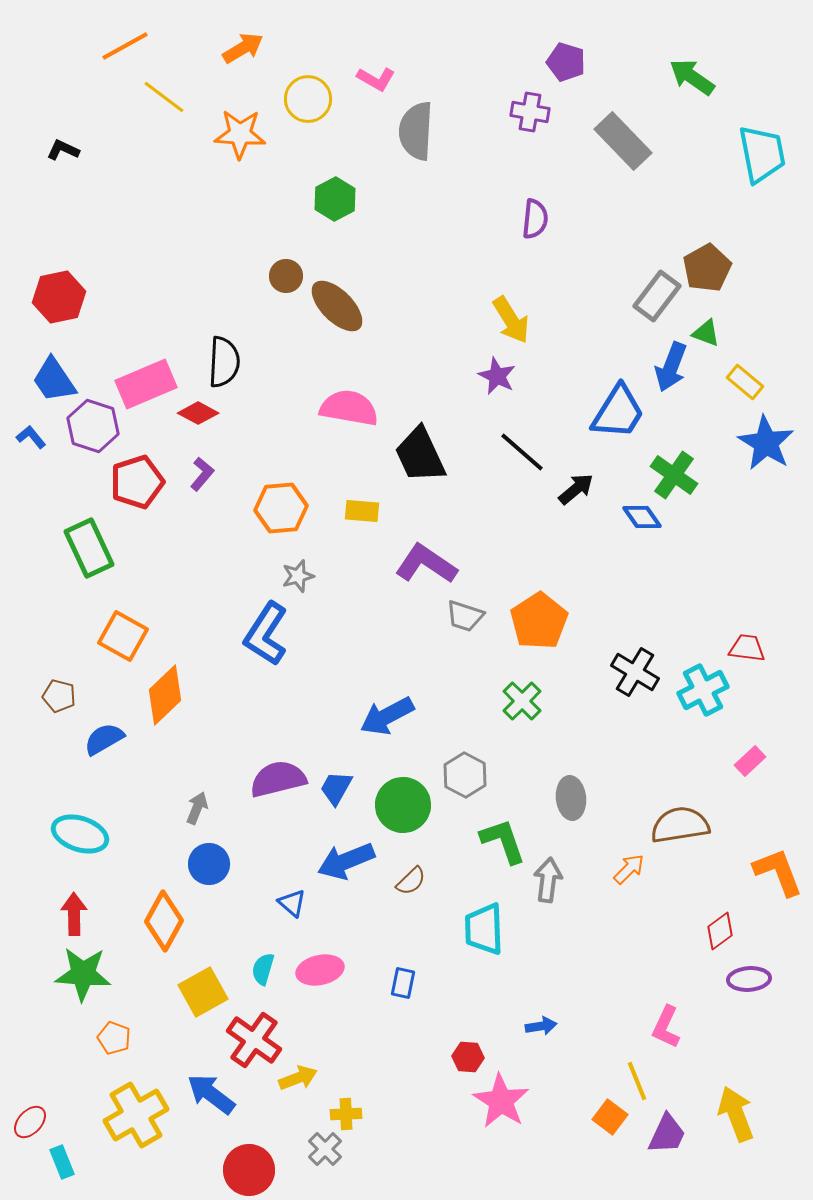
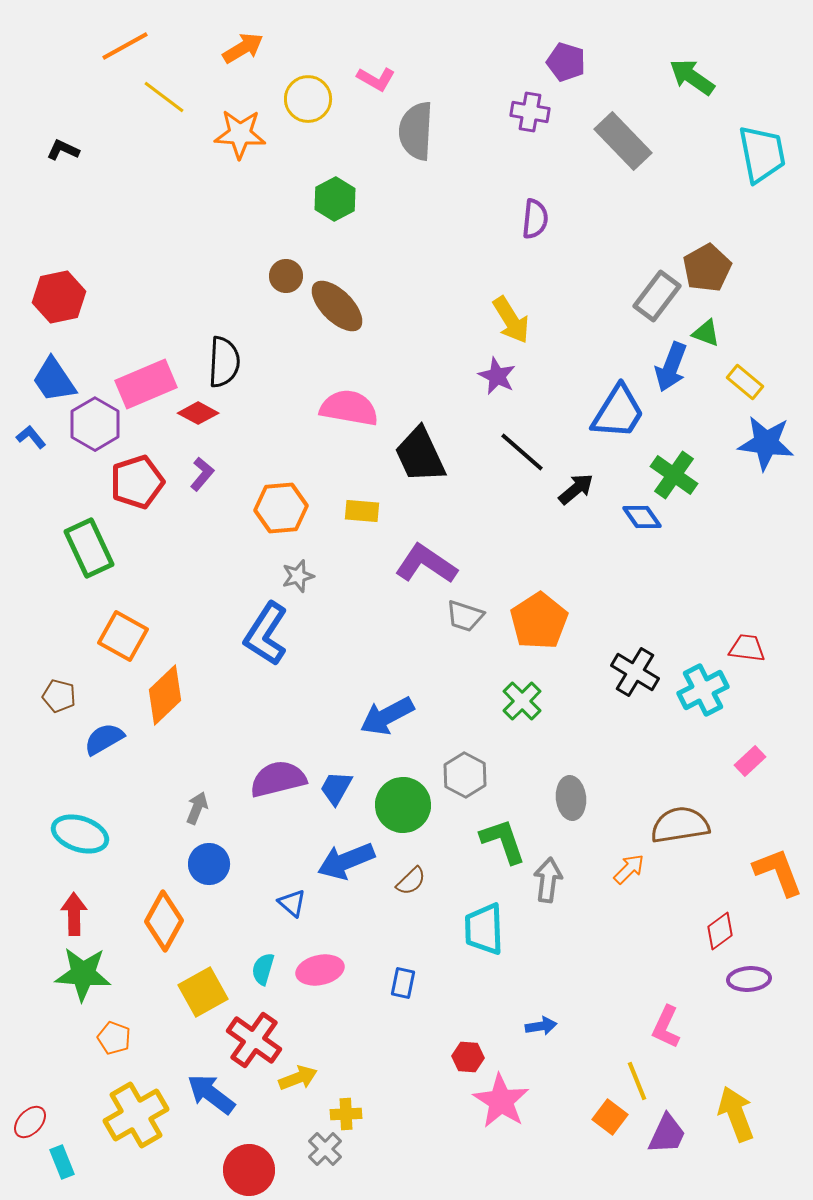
purple hexagon at (93, 426): moved 2 px right, 2 px up; rotated 12 degrees clockwise
blue star at (766, 443): rotated 24 degrees counterclockwise
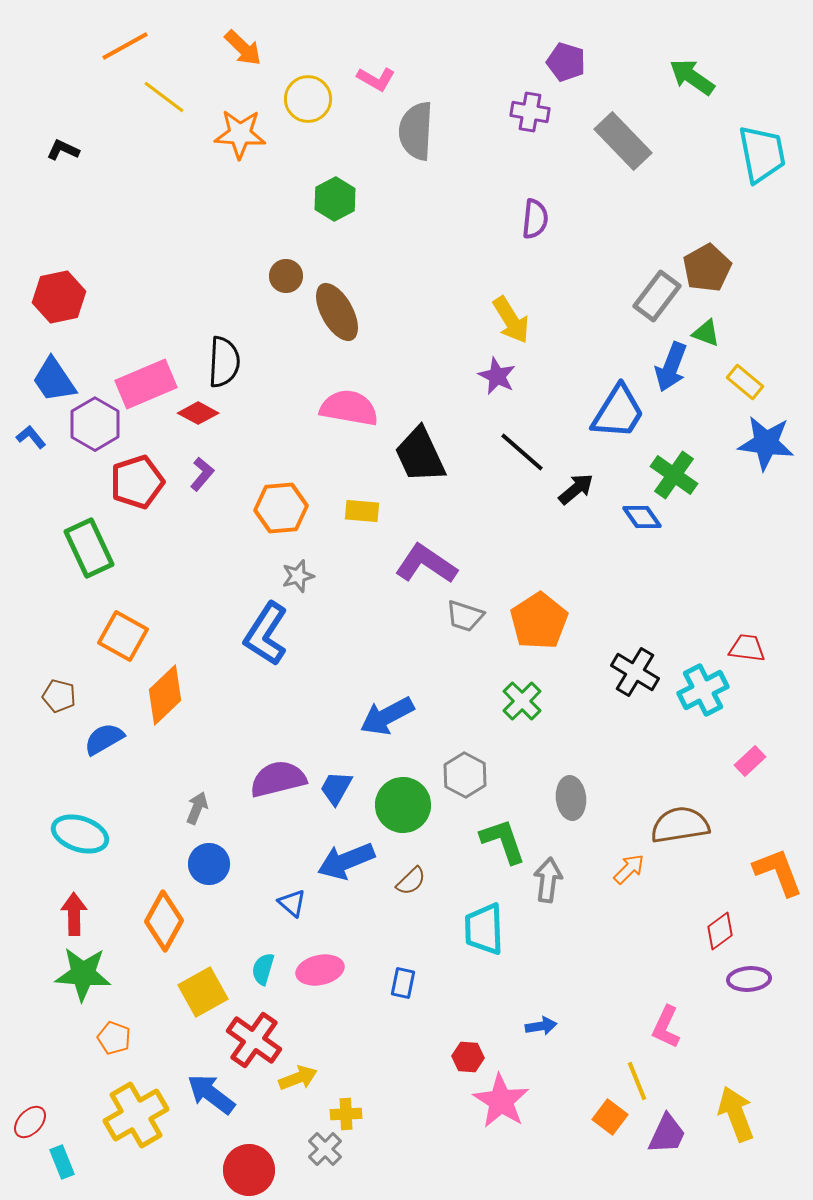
orange arrow at (243, 48): rotated 75 degrees clockwise
brown ellipse at (337, 306): moved 6 px down; rotated 16 degrees clockwise
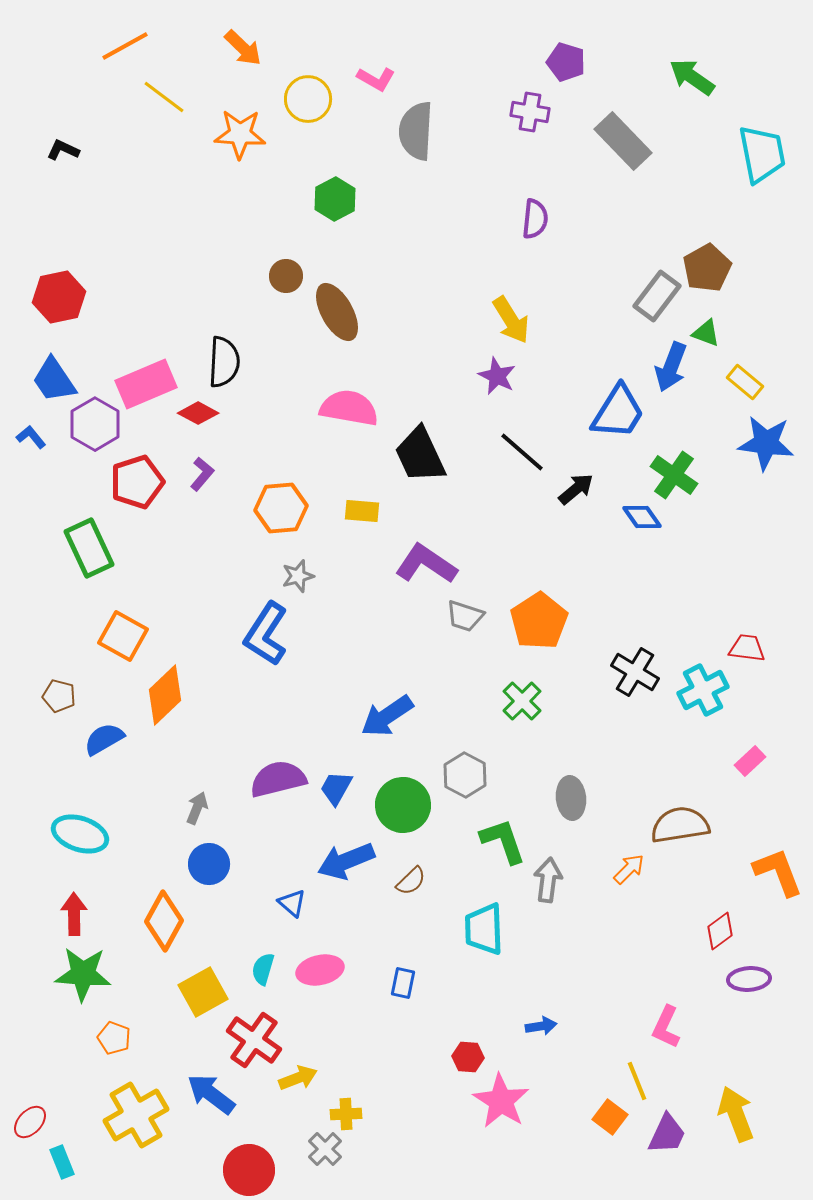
blue arrow at (387, 716): rotated 6 degrees counterclockwise
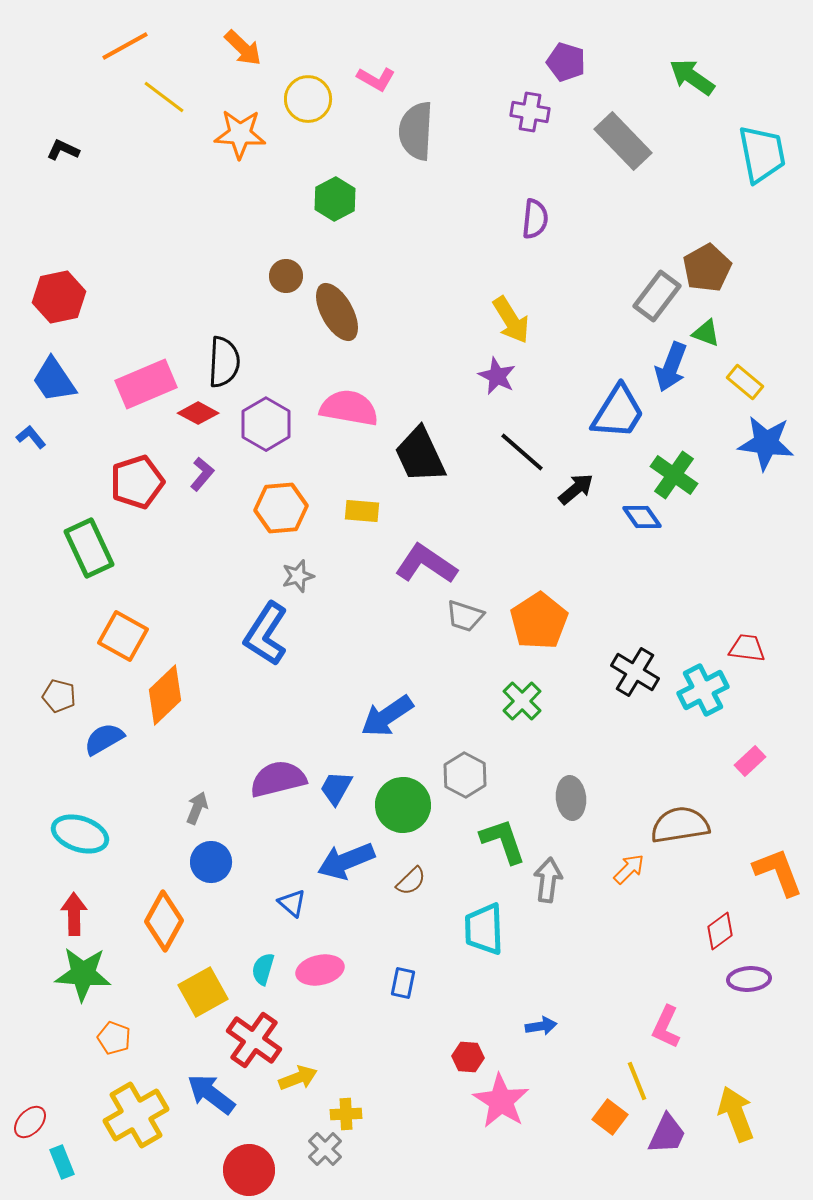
purple hexagon at (95, 424): moved 171 px right
blue circle at (209, 864): moved 2 px right, 2 px up
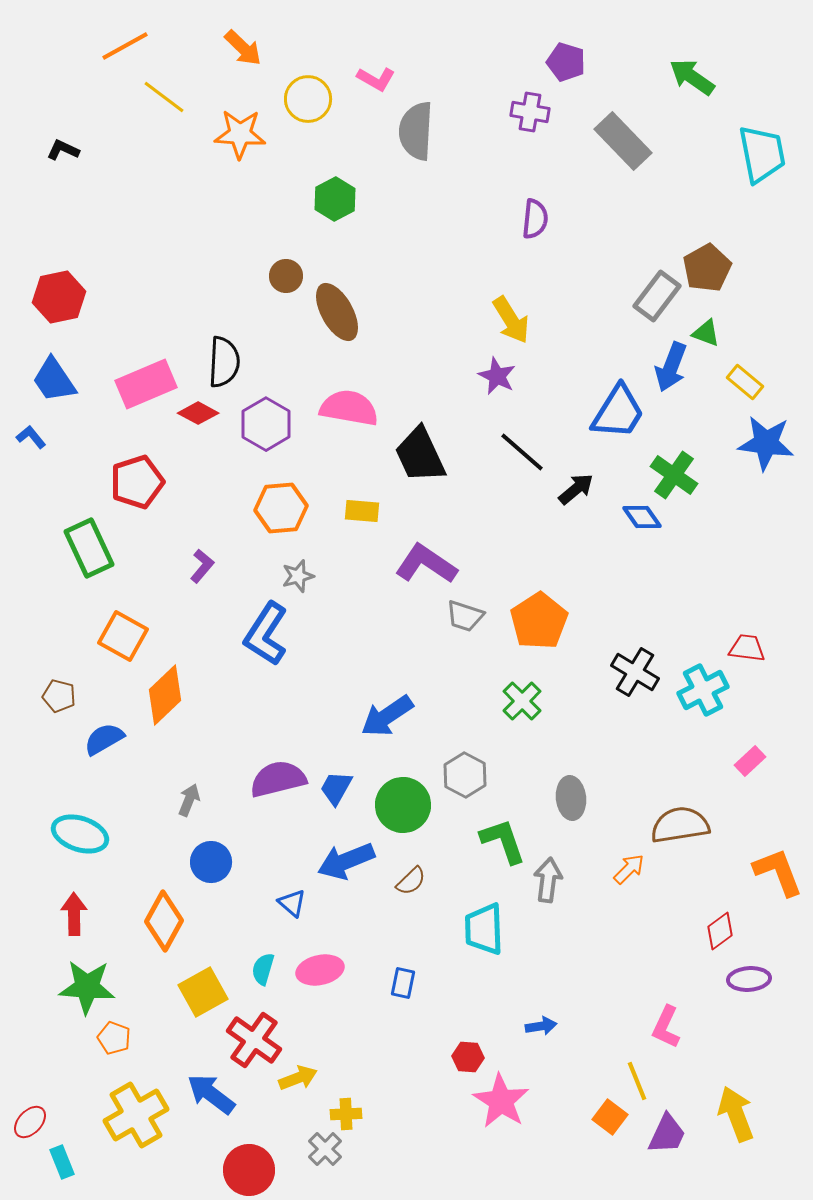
purple L-shape at (202, 474): moved 92 px down
gray arrow at (197, 808): moved 8 px left, 8 px up
green star at (83, 974): moved 4 px right, 13 px down
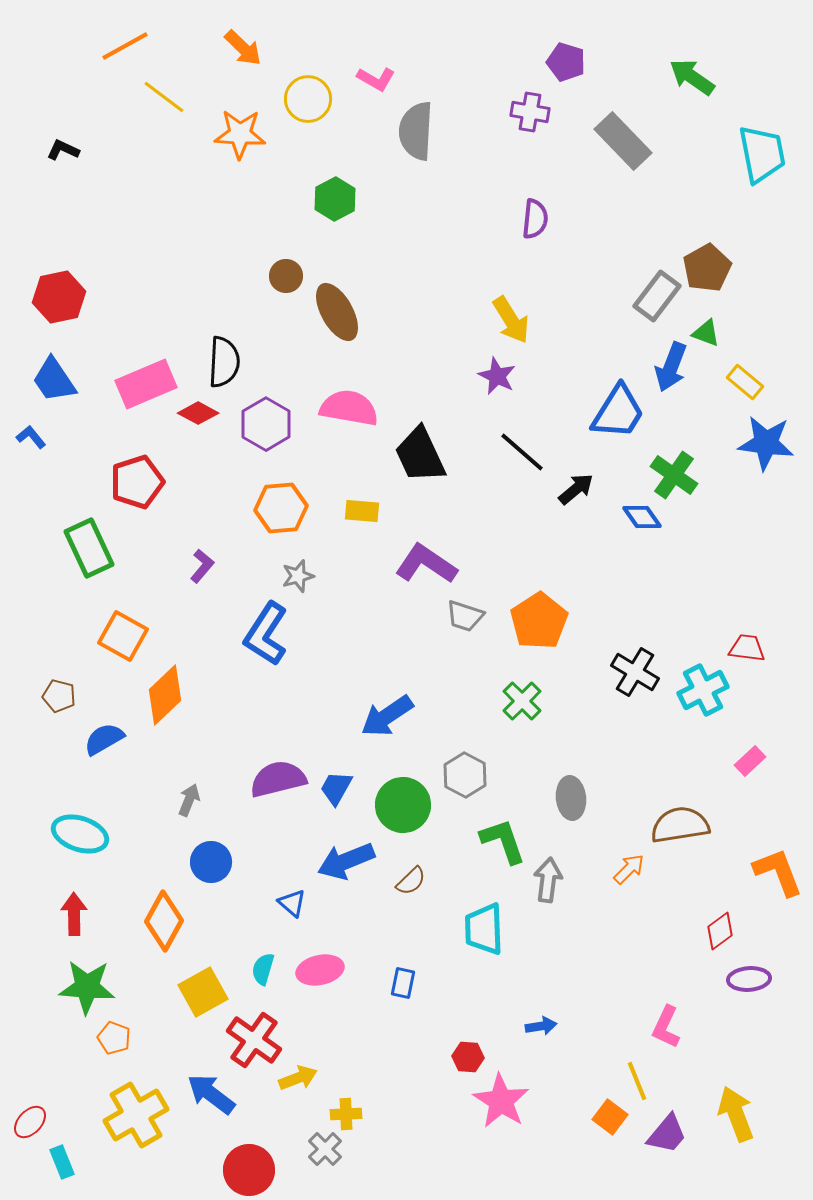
purple trapezoid at (667, 1134): rotated 15 degrees clockwise
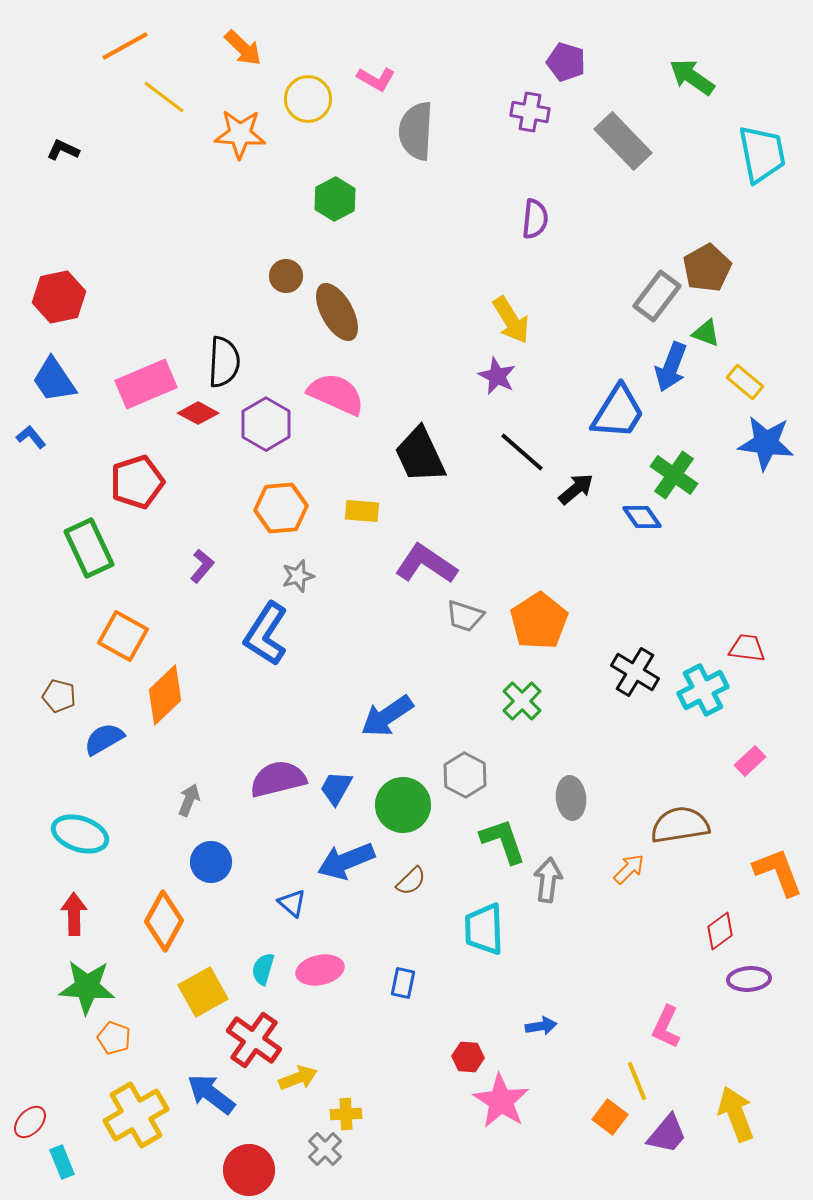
pink semicircle at (349, 408): moved 13 px left, 14 px up; rotated 14 degrees clockwise
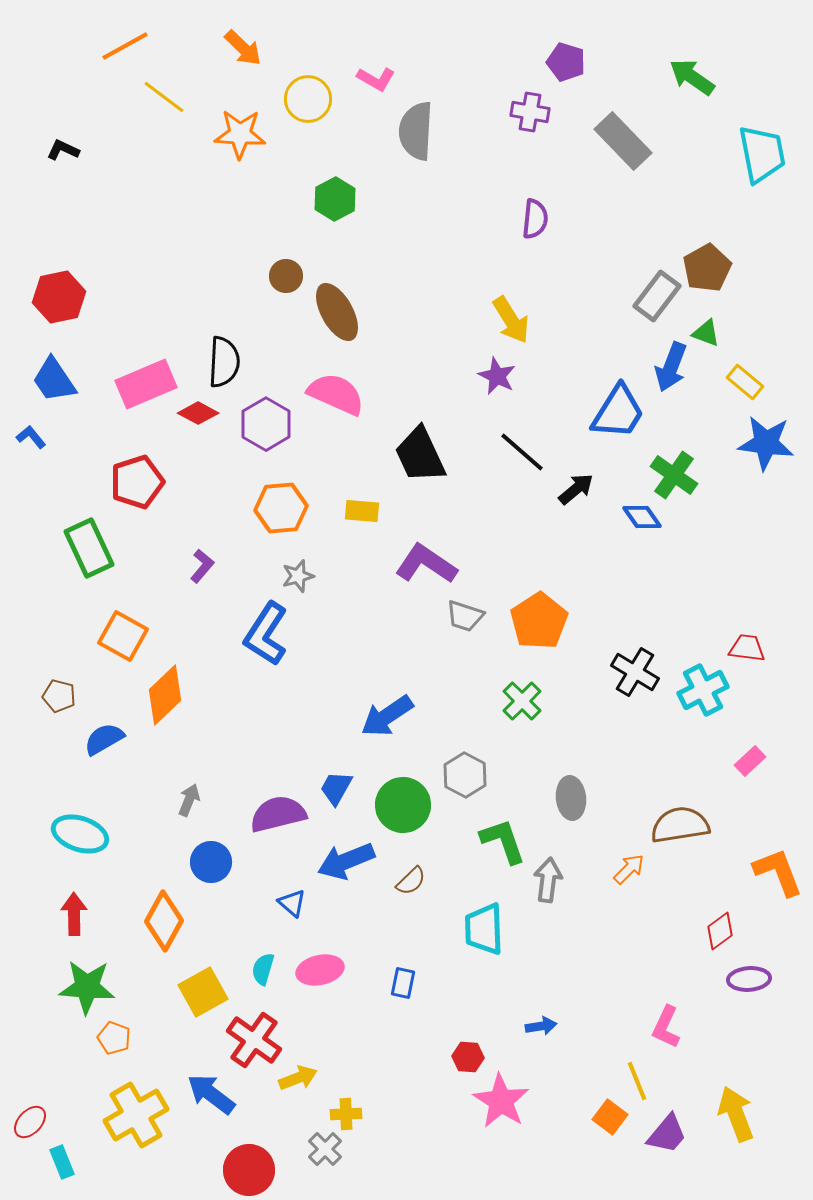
purple semicircle at (278, 779): moved 35 px down
